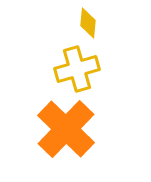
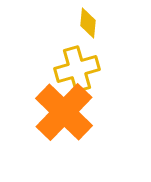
orange cross: moved 2 px left, 17 px up
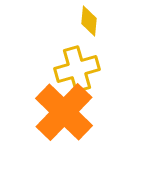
yellow diamond: moved 1 px right, 2 px up
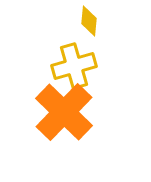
yellow cross: moved 3 px left, 3 px up
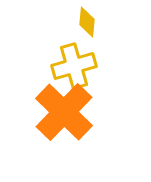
yellow diamond: moved 2 px left, 1 px down
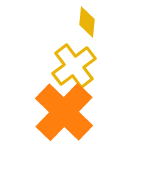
yellow cross: rotated 21 degrees counterclockwise
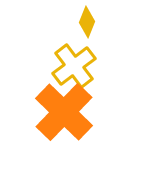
yellow diamond: rotated 16 degrees clockwise
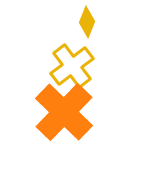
yellow cross: moved 2 px left
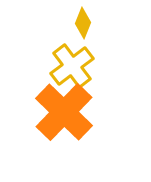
yellow diamond: moved 4 px left, 1 px down
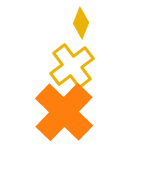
yellow diamond: moved 2 px left
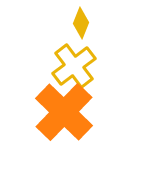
yellow cross: moved 2 px right
